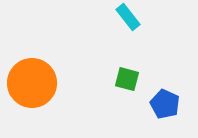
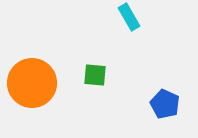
cyan rectangle: moved 1 px right; rotated 8 degrees clockwise
green square: moved 32 px left, 4 px up; rotated 10 degrees counterclockwise
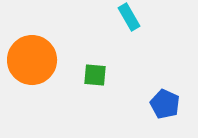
orange circle: moved 23 px up
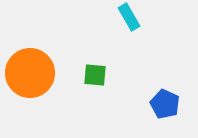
orange circle: moved 2 px left, 13 px down
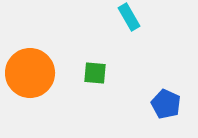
green square: moved 2 px up
blue pentagon: moved 1 px right
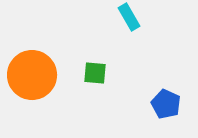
orange circle: moved 2 px right, 2 px down
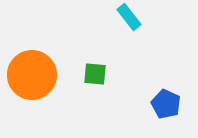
cyan rectangle: rotated 8 degrees counterclockwise
green square: moved 1 px down
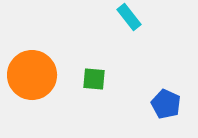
green square: moved 1 px left, 5 px down
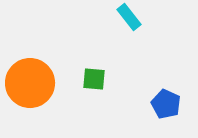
orange circle: moved 2 px left, 8 px down
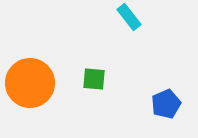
blue pentagon: rotated 24 degrees clockwise
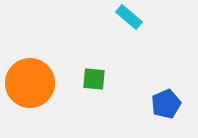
cyan rectangle: rotated 12 degrees counterclockwise
